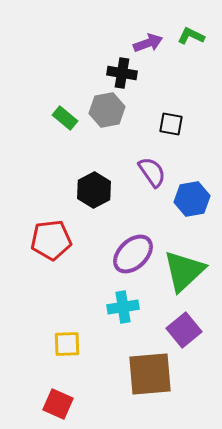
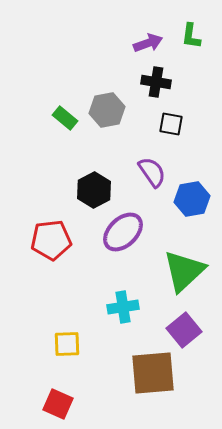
green L-shape: rotated 108 degrees counterclockwise
black cross: moved 34 px right, 9 px down
purple ellipse: moved 10 px left, 22 px up
brown square: moved 3 px right, 1 px up
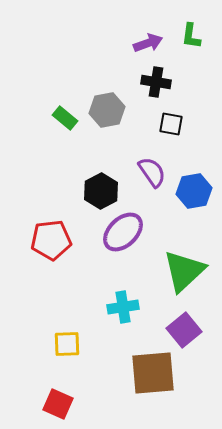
black hexagon: moved 7 px right, 1 px down
blue hexagon: moved 2 px right, 8 px up
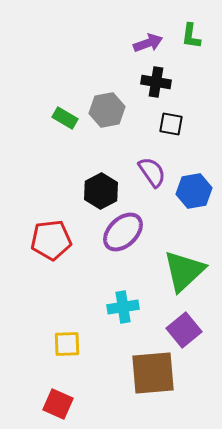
green rectangle: rotated 10 degrees counterclockwise
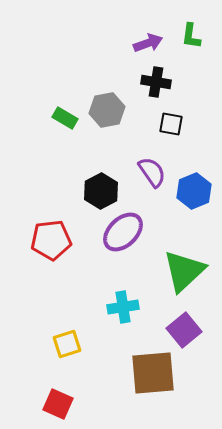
blue hexagon: rotated 12 degrees counterclockwise
yellow square: rotated 16 degrees counterclockwise
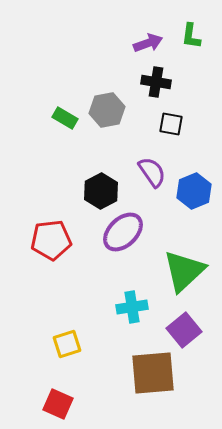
cyan cross: moved 9 px right
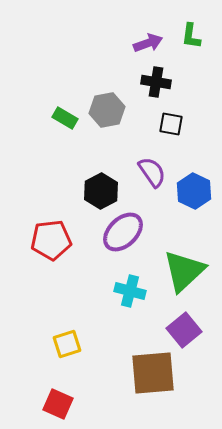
blue hexagon: rotated 12 degrees counterclockwise
cyan cross: moved 2 px left, 16 px up; rotated 24 degrees clockwise
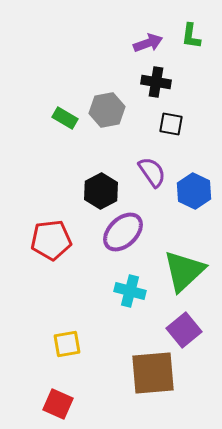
yellow square: rotated 8 degrees clockwise
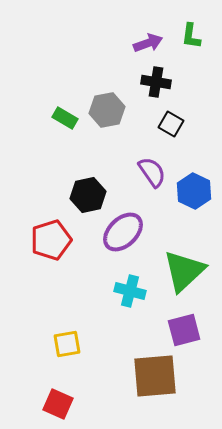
black square: rotated 20 degrees clockwise
black hexagon: moved 13 px left, 4 px down; rotated 16 degrees clockwise
red pentagon: rotated 12 degrees counterclockwise
purple square: rotated 24 degrees clockwise
brown square: moved 2 px right, 3 px down
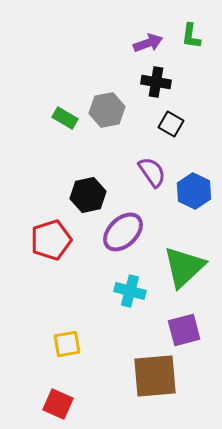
green triangle: moved 4 px up
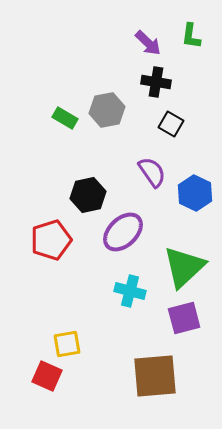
purple arrow: rotated 64 degrees clockwise
blue hexagon: moved 1 px right, 2 px down
purple square: moved 12 px up
red square: moved 11 px left, 28 px up
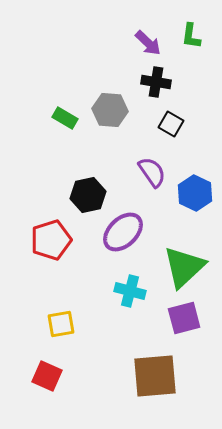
gray hexagon: moved 3 px right; rotated 16 degrees clockwise
yellow square: moved 6 px left, 20 px up
